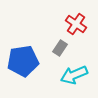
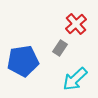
red cross: rotated 15 degrees clockwise
cyan arrow: moved 1 px right, 4 px down; rotated 20 degrees counterclockwise
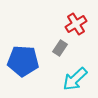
red cross: rotated 10 degrees clockwise
blue pentagon: rotated 12 degrees clockwise
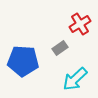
red cross: moved 4 px right
gray rectangle: rotated 21 degrees clockwise
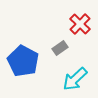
red cross: rotated 15 degrees counterclockwise
blue pentagon: rotated 24 degrees clockwise
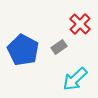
gray rectangle: moved 1 px left, 1 px up
blue pentagon: moved 11 px up
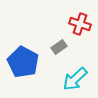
red cross: rotated 25 degrees counterclockwise
blue pentagon: moved 12 px down
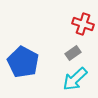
red cross: moved 3 px right
gray rectangle: moved 14 px right, 6 px down
